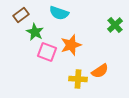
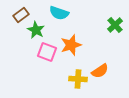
green star: moved 1 px right, 2 px up
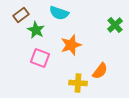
pink square: moved 7 px left, 6 px down
orange semicircle: rotated 18 degrees counterclockwise
yellow cross: moved 4 px down
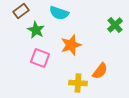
brown rectangle: moved 4 px up
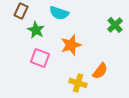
brown rectangle: rotated 28 degrees counterclockwise
yellow cross: rotated 12 degrees clockwise
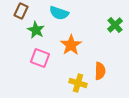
orange star: rotated 15 degrees counterclockwise
orange semicircle: rotated 36 degrees counterclockwise
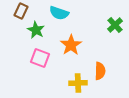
yellow cross: rotated 18 degrees counterclockwise
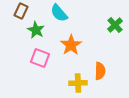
cyan semicircle: rotated 30 degrees clockwise
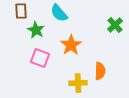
brown rectangle: rotated 28 degrees counterclockwise
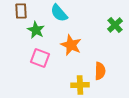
orange star: rotated 15 degrees counterclockwise
yellow cross: moved 2 px right, 2 px down
